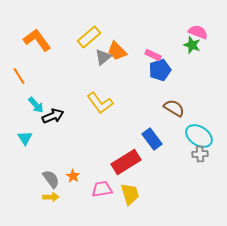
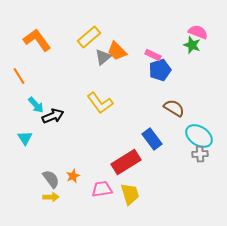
orange star: rotated 16 degrees clockwise
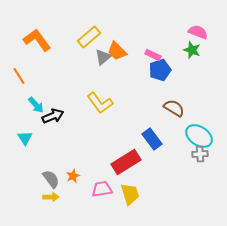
green star: moved 5 px down
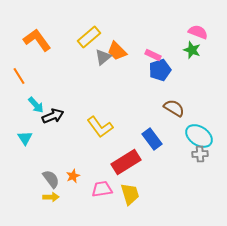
yellow L-shape: moved 24 px down
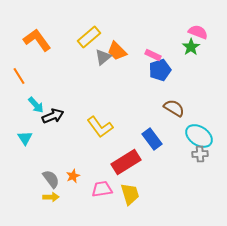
green star: moved 1 px left, 3 px up; rotated 18 degrees clockwise
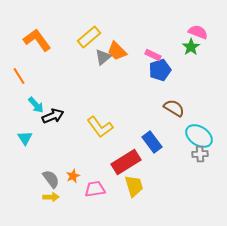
blue rectangle: moved 3 px down
pink trapezoid: moved 7 px left
yellow trapezoid: moved 4 px right, 8 px up
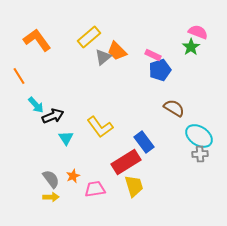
cyan triangle: moved 41 px right
blue rectangle: moved 8 px left
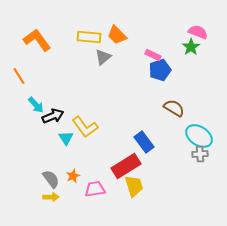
yellow rectangle: rotated 45 degrees clockwise
orange trapezoid: moved 16 px up
yellow L-shape: moved 15 px left
red rectangle: moved 4 px down
